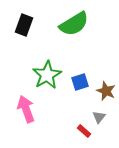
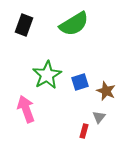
red rectangle: rotated 64 degrees clockwise
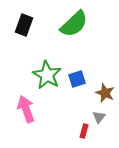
green semicircle: rotated 12 degrees counterclockwise
green star: rotated 12 degrees counterclockwise
blue square: moved 3 px left, 3 px up
brown star: moved 1 px left, 2 px down
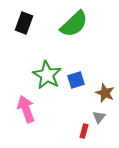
black rectangle: moved 2 px up
blue square: moved 1 px left, 1 px down
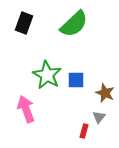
blue square: rotated 18 degrees clockwise
